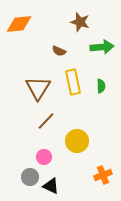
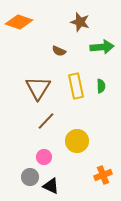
orange diamond: moved 2 px up; rotated 24 degrees clockwise
yellow rectangle: moved 3 px right, 4 px down
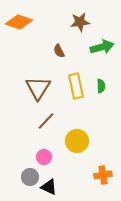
brown star: rotated 24 degrees counterclockwise
green arrow: rotated 10 degrees counterclockwise
brown semicircle: rotated 40 degrees clockwise
orange cross: rotated 12 degrees clockwise
black triangle: moved 2 px left, 1 px down
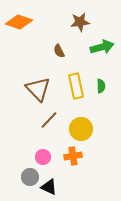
brown triangle: moved 1 px down; rotated 16 degrees counterclockwise
brown line: moved 3 px right, 1 px up
yellow circle: moved 4 px right, 12 px up
pink circle: moved 1 px left
orange cross: moved 30 px left, 19 px up
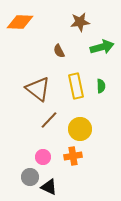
orange diamond: moved 1 px right; rotated 16 degrees counterclockwise
brown triangle: rotated 8 degrees counterclockwise
yellow circle: moved 1 px left
